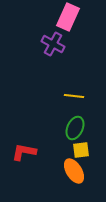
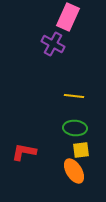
green ellipse: rotated 70 degrees clockwise
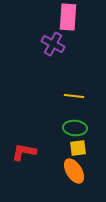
pink rectangle: rotated 20 degrees counterclockwise
yellow square: moved 3 px left, 2 px up
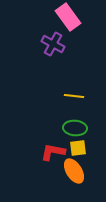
pink rectangle: rotated 40 degrees counterclockwise
red L-shape: moved 29 px right
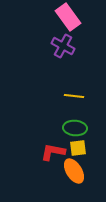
purple cross: moved 10 px right, 2 px down
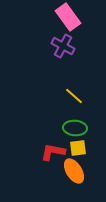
yellow line: rotated 36 degrees clockwise
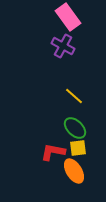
green ellipse: rotated 40 degrees clockwise
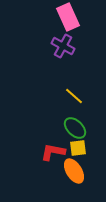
pink rectangle: rotated 12 degrees clockwise
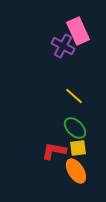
pink rectangle: moved 10 px right, 14 px down
red L-shape: moved 1 px right, 1 px up
orange ellipse: moved 2 px right
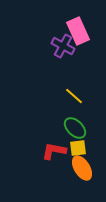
orange ellipse: moved 6 px right, 3 px up
